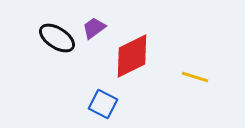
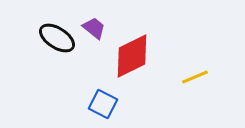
purple trapezoid: rotated 75 degrees clockwise
yellow line: rotated 40 degrees counterclockwise
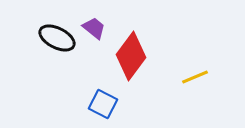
black ellipse: rotated 6 degrees counterclockwise
red diamond: moved 1 px left; rotated 27 degrees counterclockwise
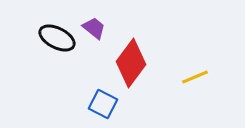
red diamond: moved 7 px down
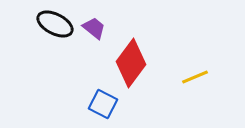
black ellipse: moved 2 px left, 14 px up
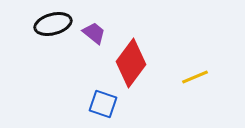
black ellipse: moved 2 px left; rotated 42 degrees counterclockwise
purple trapezoid: moved 5 px down
blue square: rotated 8 degrees counterclockwise
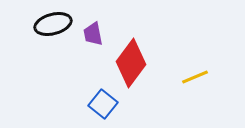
purple trapezoid: moved 1 px left, 1 px down; rotated 140 degrees counterclockwise
blue square: rotated 20 degrees clockwise
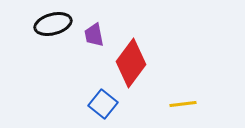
purple trapezoid: moved 1 px right, 1 px down
yellow line: moved 12 px left, 27 px down; rotated 16 degrees clockwise
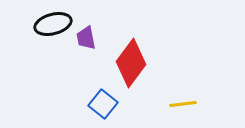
purple trapezoid: moved 8 px left, 3 px down
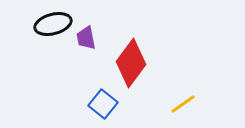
yellow line: rotated 28 degrees counterclockwise
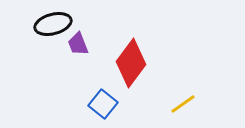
purple trapezoid: moved 8 px left, 6 px down; rotated 10 degrees counterclockwise
